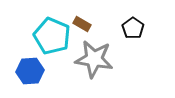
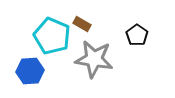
black pentagon: moved 4 px right, 7 px down
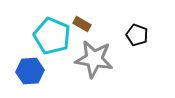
black pentagon: rotated 15 degrees counterclockwise
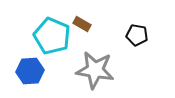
black pentagon: rotated 10 degrees counterclockwise
gray star: moved 1 px right, 11 px down
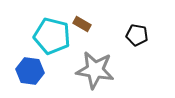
cyan pentagon: rotated 9 degrees counterclockwise
blue hexagon: rotated 12 degrees clockwise
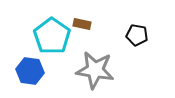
brown rectangle: rotated 18 degrees counterclockwise
cyan pentagon: rotated 21 degrees clockwise
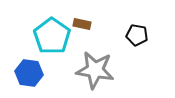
blue hexagon: moved 1 px left, 2 px down
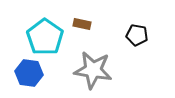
cyan pentagon: moved 7 px left, 1 px down
gray star: moved 2 px left
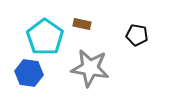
gray star: moved 3 px left, 2 px up
